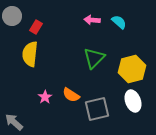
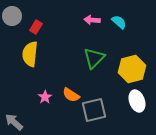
white ellipse: moved 4 px right
gray square: moved 3 px left, 1 px down
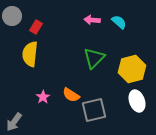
pink star: moved 2 px left
gray arrow: rotated 96 degrees counterclockwise
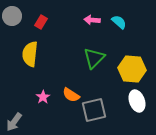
red rectangle: moved 5 px right, 5 px up
yellow hexagon: rotated 20 degrees clockwise
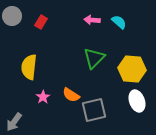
yellow semicircle: moved 1 px left, 13 px down
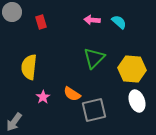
gray circle: moved 4 px up
red rectangle: rotated 48 degrees counterclockwise
orange semicircle: moved 1 px right, 1 px up
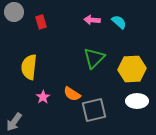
gray circle: moved 2 px right
yellow hexagon: rotated 8 degrees counterclockwise
white ellipse: rotated 70 degrees counterclockwise
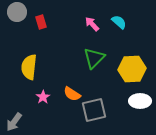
gray circle: moved 3 px right
pink arrow: moved 4 px down; rotated 42 degrees clockwise
white ellipse: moved 3 px right
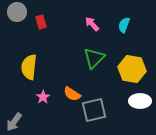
cyan semicircle: moved 5 px right, 3 px down; rotated 112 degrees counterclockwise
yellow hexagon: rotated 12 degrees clockwise
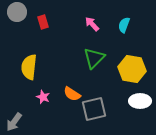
red rectangle: moved 2 px right
pink star: rotated 16 degrees counterclockwise
gray square: moved 1 px up
